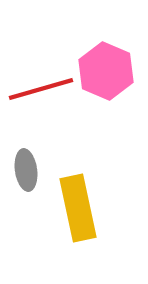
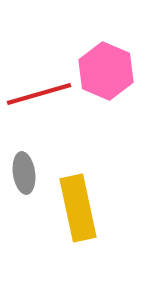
red line: moved 2 px left, 5 px down
gray ellipse: moved 2 px left, 3 px down
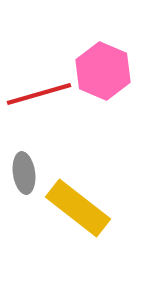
pink hexagon: moved 3 px left
yellow rectangle: rotated 40 degrees counterclockwise
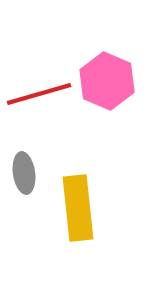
pink hexagon: moved 4 px right, 10 px down
yellow rectangle: rotated 46 degrees clockwise
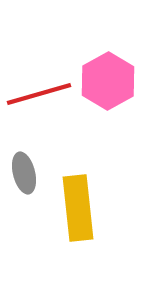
pink hexagon: moved 1 px right; rotated 8 degrees clockwise
gray ellipse: rotated 6 degrees counterclockwise
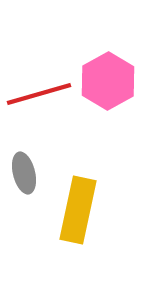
yellow rectangle: moved 2 px down; rotated 18 degrees clockwise
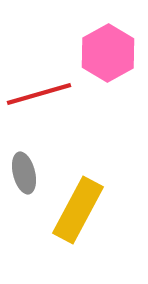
pink hexagon: moved 28 px up
yellow rectangle: rotated 16 degrees clockwise
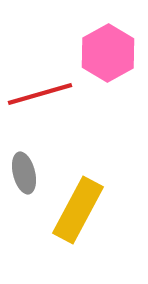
red line: moved 1 px right
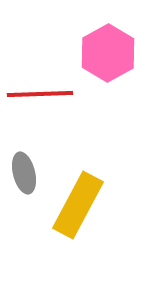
red line: rotated 14 degrees clockwise
yellow rectangle: moved 5 px up
